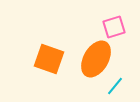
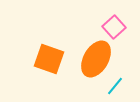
pink square: rotated 25 degrees counterclockwise
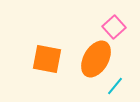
orange square: moved 2 px left; rotated 8 degrees counterclockwise
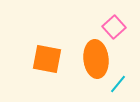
orange ellipse: rotated 36 degrees counterclockwise
cyan line: moved 3 px right, 2 px up
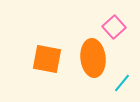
orange ellipse: moved 3 px left, 1 px up
cyan line: moved 4 px right, 1 px up
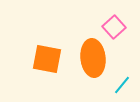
cyan line: moved 2 px down
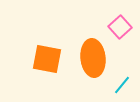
pink square: moved 6 px right
